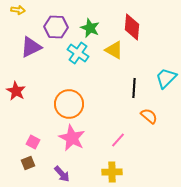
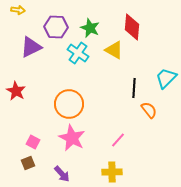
orange semicircle: moved 6 px up; rotated 12 degrees clockwise
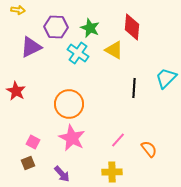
orange semicircle: moved 39 px down
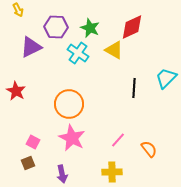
yellow arrow: rotated 56 degrees clockwise
red diamond: rotated 60 degrees clockwise
purple arrow: rotated 30 degrees clockwise
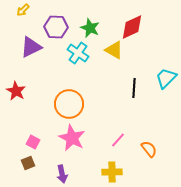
yellow arrow: moved 5 px right; rotated 72 degrees clockwise
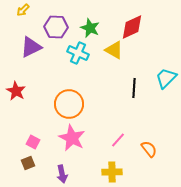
cyan cross: rotated 10 degrees counterclockwise
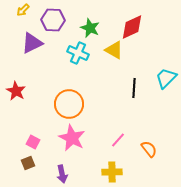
purple hexagon: moved 3 px left, 7 px up
purple triangle: moved 1 px right, 4 px up
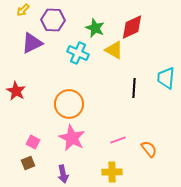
green star: moved 5 px right
cyan trapezoid: rotated 40 degrees counterclockwise
pink line: rotated 28 degrees clockwise
purple arrow: moved 1 px right
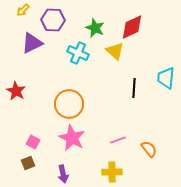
yellow triangle: moved 1 px right, 1 px down; rotated 12 degrees clockwise
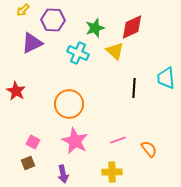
green star: rotated 30 degrees clockwise
cyan trapezoid: rotated 10 degrees counterclockwise
pink star: moved 3 px right, 3 px down
